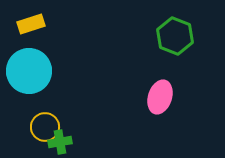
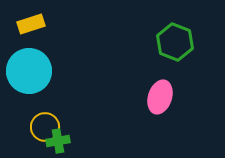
green hexagon: moved 6 px down
green cross: moved 2 px left, 1 px up
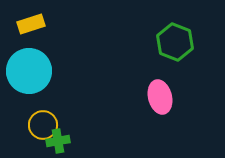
pink ellipse: rotated 32 degrees counterclockwise
yellow circle: moved 2 px left, 2 px up
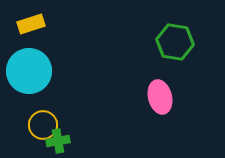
green hexagon: rotated 12 degrees counterclockwise
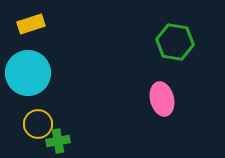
cyan circle: moved 1 px left, 2 px down
pink ellipse: moved 2 px right, 2 px down
yellow circle: moved 5 px left, 1 px up
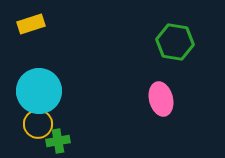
cyan circle: moved 11 px right, 18 px down
pink ellipse: moved 1 px left
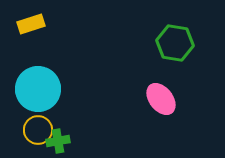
green hexagon: moved 1 px down
cyan circle: moved 1 px left, 2 px up
pink ellipse: rotated 24 degrees counterclockwise
yellow circle: moved 6 px down
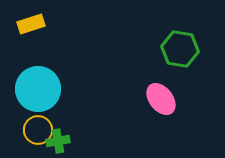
green hexagon: moved 5 px right, 6 px down
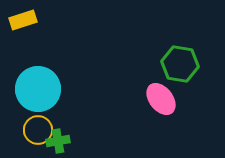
yellow rectangle: moved 8 px left, 4 px up
green hexagon: moved 15 px down
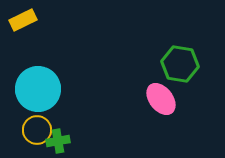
yellow rectangle: rotated 8 degrees counterclockwise
yellow circle: moved 1 px left
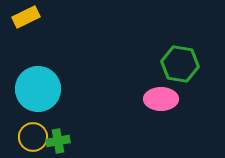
yellow rectangle: moved 3 px right, 3 px up
pink ellipse: rotated 52 degrees counterclockwise
yellow circle: moved 4 px left, 7 px down
